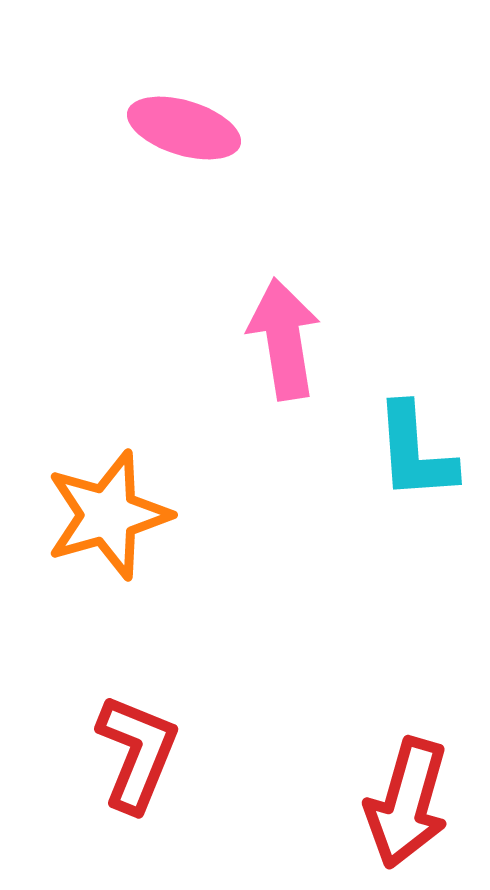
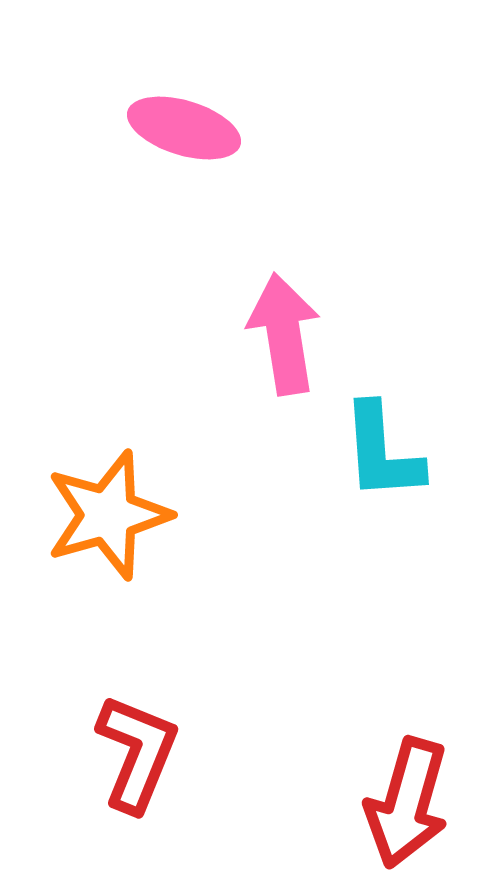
pink arrow: moved 5 px up
cyan L-shape: moved 33 px left
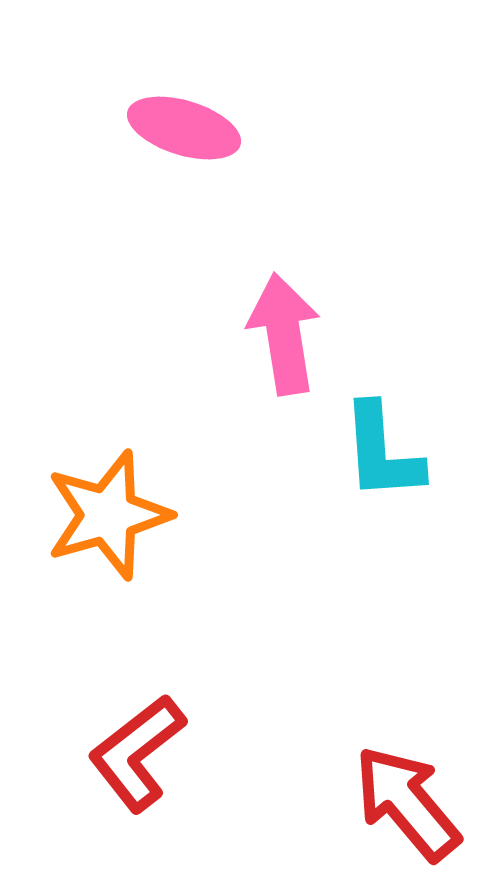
red L-shape: rotated 150 degrees counterclockwise
red arrow: rotated 124 degrees clockwise
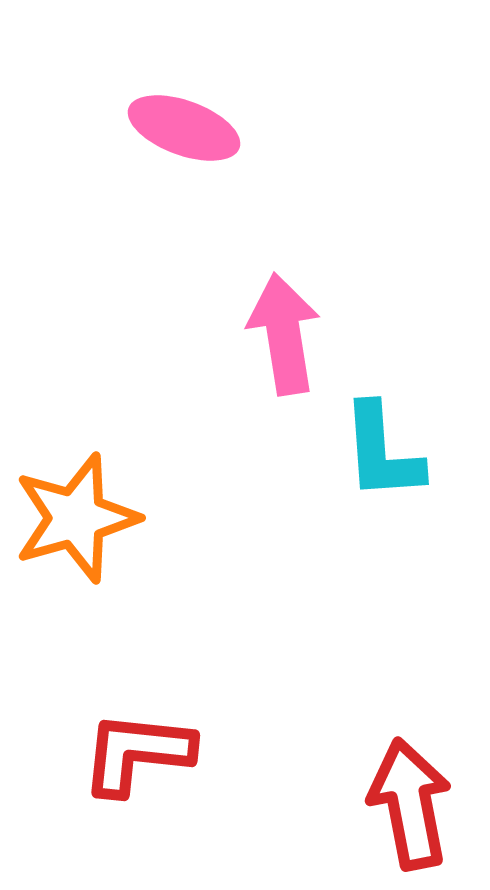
pink ellipse: rotated 3 degrees clockwise
orange star: moved 32 px left, 3 px down
red L-shape: rotated 44 degrees clockwise
red arrow: moved 3 px right, 1 px down; rotated 29 degrees clockwise
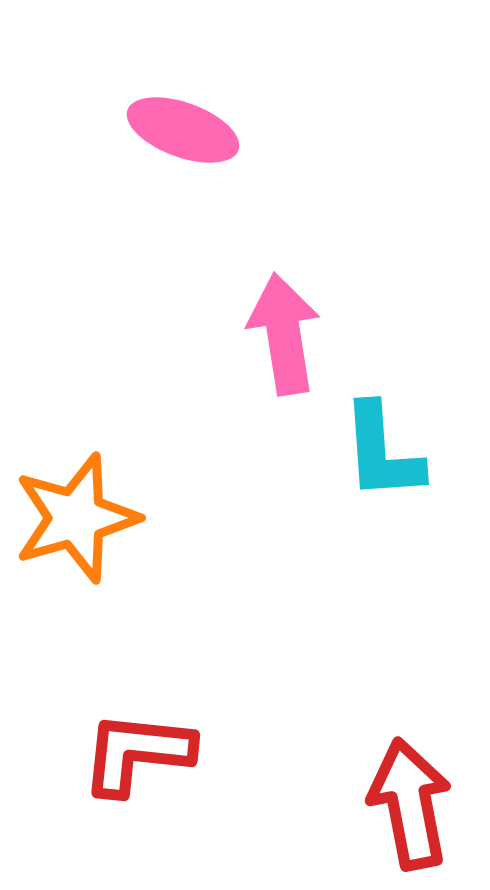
pink ellipse: moved 1 px left, 2 px down
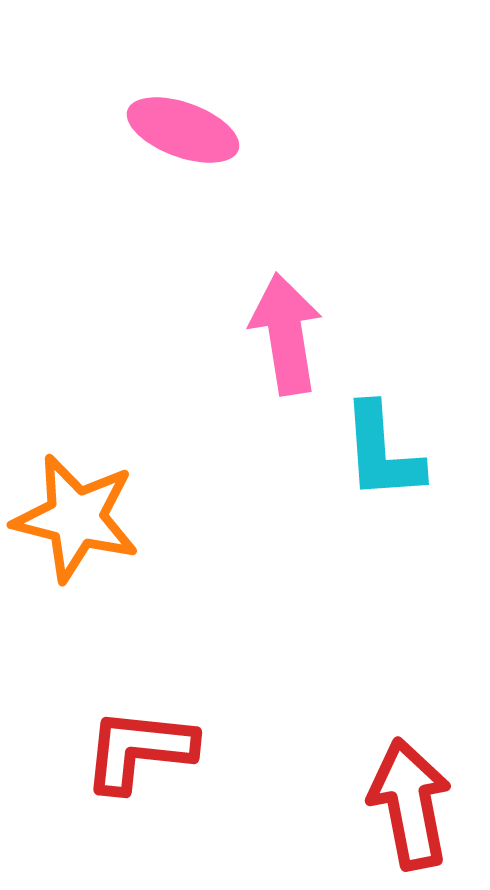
pink arrow: moved 2 px right
orange star: rotated 30 degrees clockwise
red L-shape: moved 2 px right, 3 px up
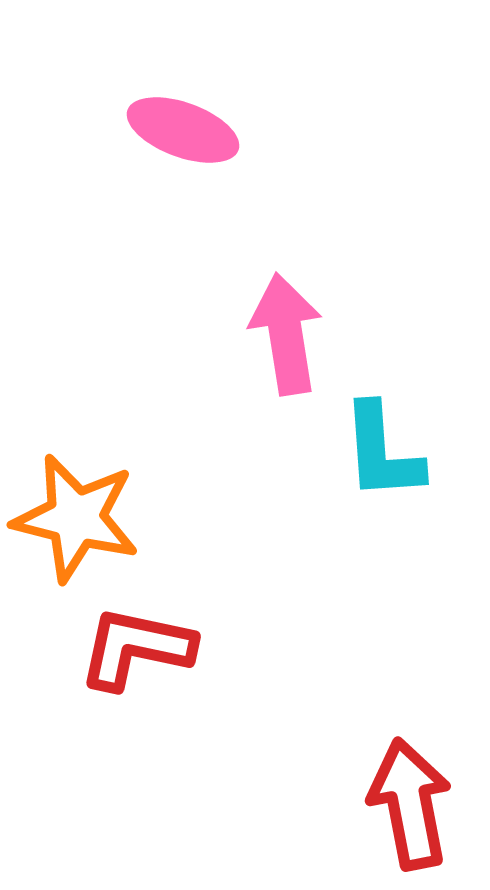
red L-shape: moved 3 px left, 102 px up; rotated 6 degrees clockwise
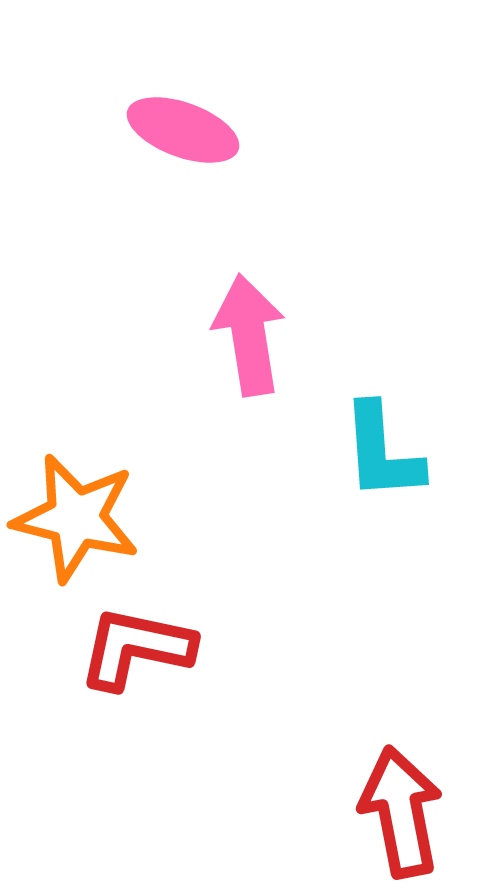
pink arrow: moved 37 px left, 1 px down
red arrow: moved 9 px left, 8 px down
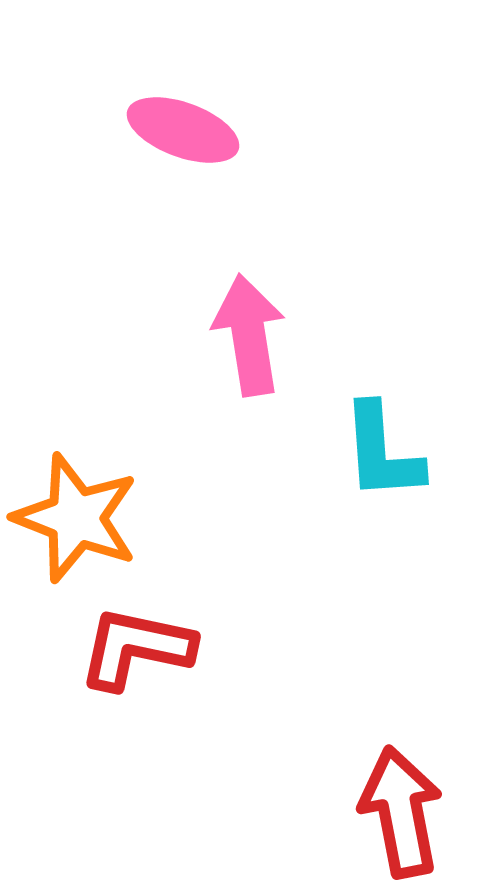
orange star: rotated 7 degrees clockwise
